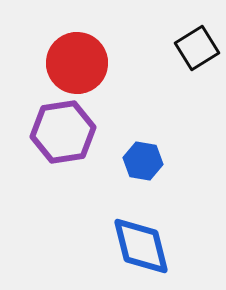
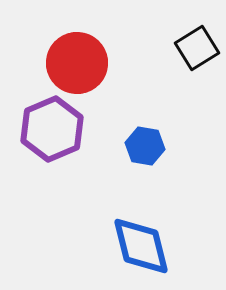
purple hexagon: moved 11 px left, 3 px up; rotated 14 degrees counterclockwise
blue hexagon: moved 2 px right, 15 px up
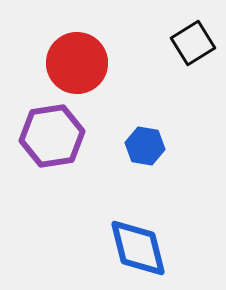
black square: moved 4 px left, 5 px up
purple hexagon: moved 7 px down; rotated 14 degrees clockwise
blue diamond: moved 3 px left, 2 px down
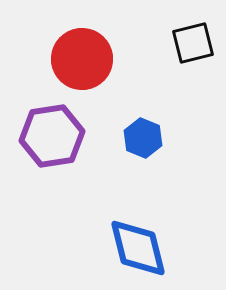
black square: rotated 18 degrees clockwise
red circle: moved 5 px right, 4 px up
blue hexagon: moved 2 px left, 8 px up; rotated 12 degrees clockwise
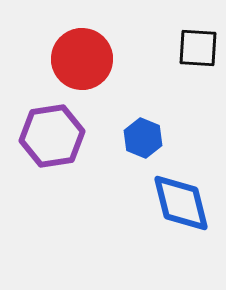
black square: moved 5 px right, 5 px down; rotated 18 degrees clockwise
blue diamond: moved 43 px right, 45 px up
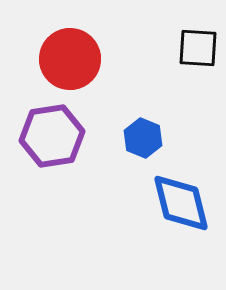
red circle: moved 12 px left
